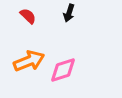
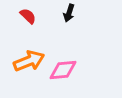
pink diamond: rotated 12 degrees clockwise
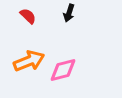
pink diamond: rotated 8 degrees counterclockwise
